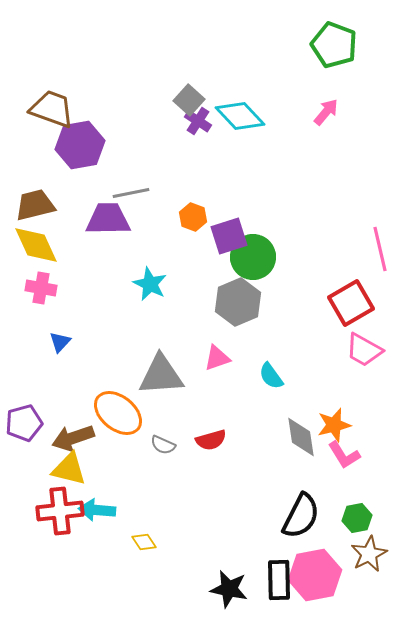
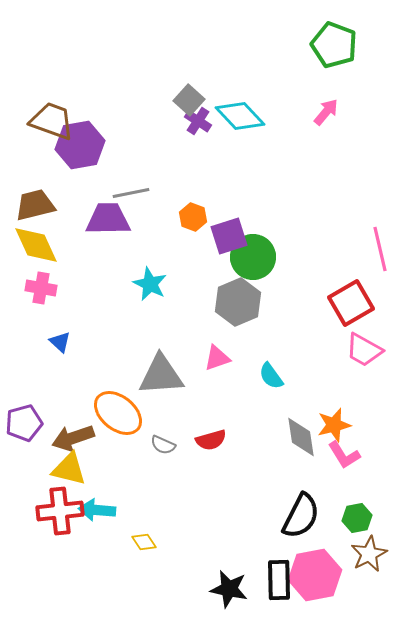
brown trapezoid at (52, 109): moved 12 px down
blue triangle at (60, 342): rotated 30 degrees counterclockwise
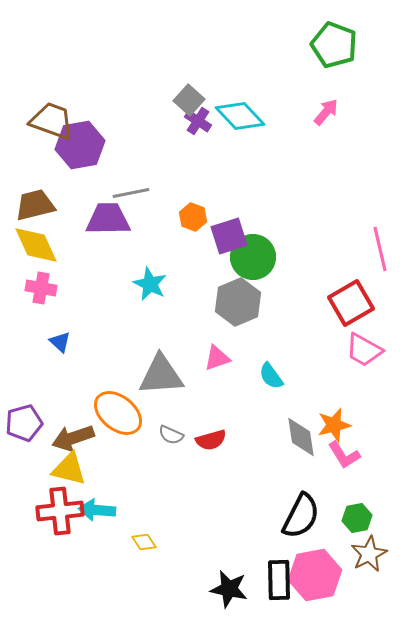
gray semicircle at (163, 445): moved 8 px right, 10 px up
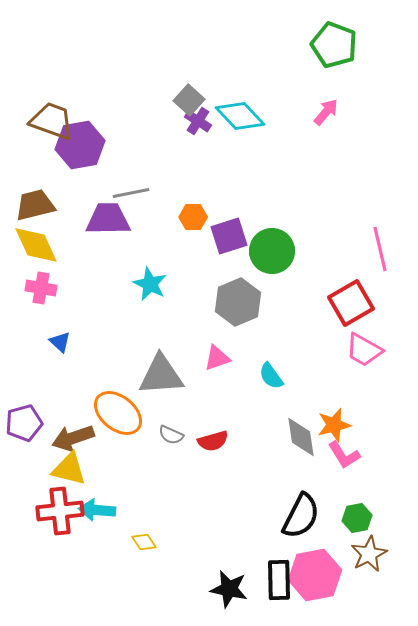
orange hexagon at (193, 217): rotated 20 degrees counterclockwise
green circle at (253, 257): moved 19 px right, 6 px up
red semicircle at (211, 440): moved 2 px right, 1 px down
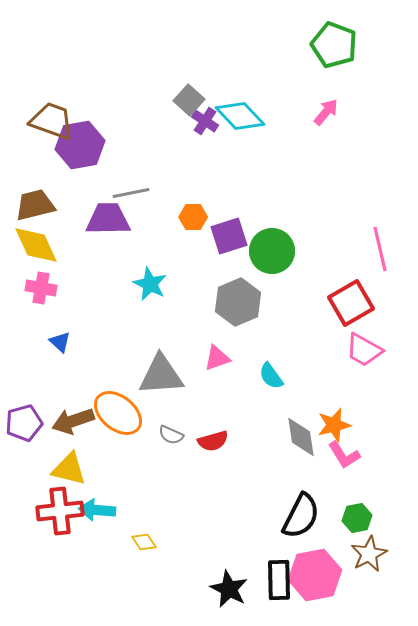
purple cross at (198, 121): moved 7 px right
brown arrow at (73, 438): moved 17 px up
black star at (229, 589): rotated 15 degrees clockwise
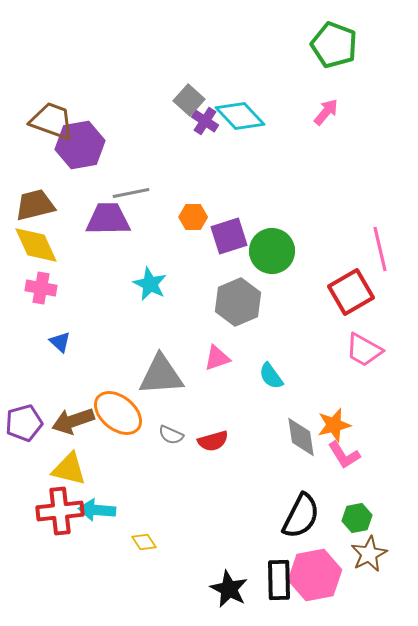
red square at (351, 303): moved 11 px up
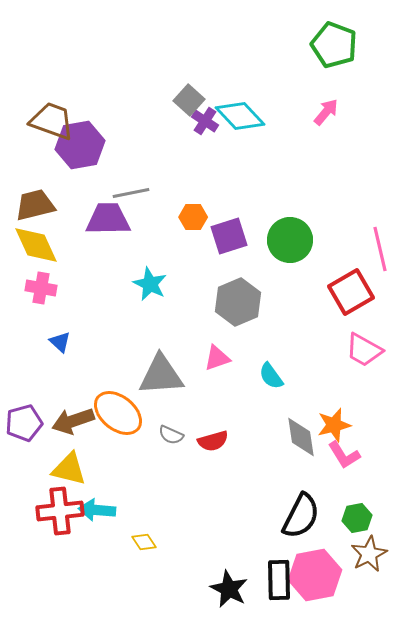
green circle at (272, 251): moved 18 px right, 11 px up
